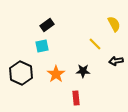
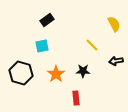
black rectangle: moved 5 px up
yellow line: moved 3 px left, 1 px down
black hexagon: rotated 10 degrees counterclockwise
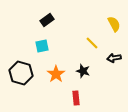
yellow line: moved 2 px up
black arrow: moved 2 px left, 3 px up
black star: rotated 16 degrees clockwise
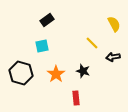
black arrow: moved 1 px left, 1 px up
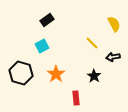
cyan square: rotated 16 degrees counterclockwise
black star: moved 11 px right, 5 px down; rotated 16 degrees clockwise
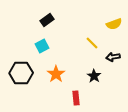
yellow semicircle: rotated 98 degrees clockwise
black hexagon: rotated 15 degrees counterclockwise
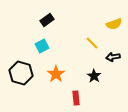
black hexagon: rotated 15 degrees clockwise
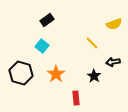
cyan square: rotated 24 degrees counterclockwise
black arrow: moved 5 px down
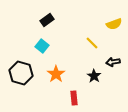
red rectangle: moved 2 px left
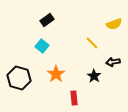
black hexagon: moved 2 px left, 5 px down
